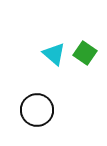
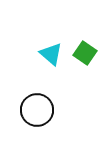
cyan triangle: moved 3 px left
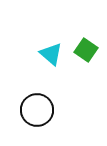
green square: moved 1 px right, 3 px up
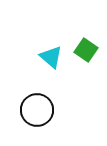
cyan triangle: moved 3 px down
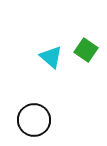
black circle: moved 3 px left, 10 px down
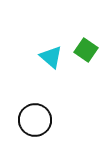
black circle: moved 1 px right
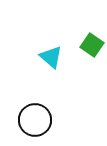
green square: moved 6 px right, 5 px up
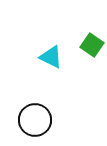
cyan triangle: rotated 15 degrees counterclockwise
